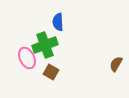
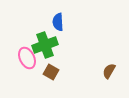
brown semicircle: moved 7 px left, 7 px down
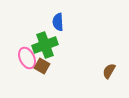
brown square: moved 9 px left, 6 px up
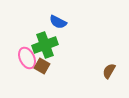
blue semicircle: rotated 60 degrees counterclockwise
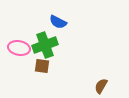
pink ellipse: moved 8 px left, 10 px up; rotated 55 degrees counterclockwise
brown square: rotated 21 degrees counterclockwise
brown semicircle: moved 8 px left, 15 px down
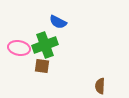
brown semicircle: moved 1 px left; rotated 28 degrees counterclockwise
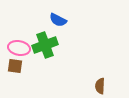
blue semicircle: moved 2 px up
brown square: moved 27 px left
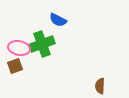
green cross: moved 3 px left, 1 px up
brown square: rotated 28 degrees counterclockwise
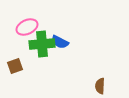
blue semicircle: moved 2 px right, 22 px down
green cross: rotated 15 degrees clockwise
pink ellipse: moved 8 px right, 21 px up; rotated 35 degrees counterclockwise
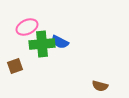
brown semicircle: rotated 77 degrees counterclockwise
